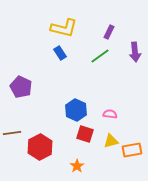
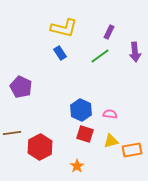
blue hexagon: moved 5 px right
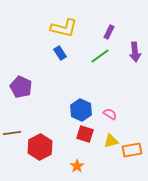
pink semicircle: rotated 24 degrees clockwise
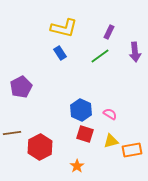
purple pentagon: rotated 20 degrees clockwise
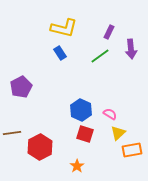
purple arrow: moved 4 px left, 3 px up
yellow triangle: moved 7 px right, 8 px up; rotated 28 degrees counterclockwise
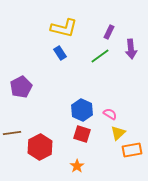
blue hexagon: moved 1 px right
red square: moved 3 px left
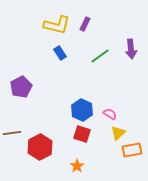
yellow L-shape: moved 7 px left, 3 px up
purple rectangle: moved 24 px left, 8 px up
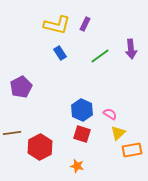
orange star: rotated 24 degrees counterclockwise
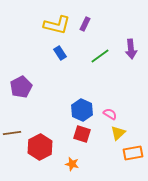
orange rectangle: moved 1 px right, 3 px down
orange star: moved 5 px left, 2 px up
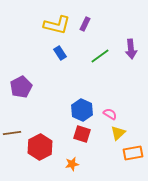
orange star: rotated 24 degrees counterclockwise
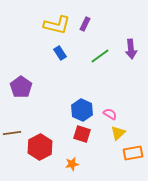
purple pentagon: rotated 10 degrees counterclockwise
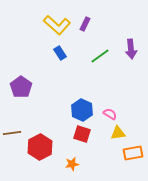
yellow L-shape: rotated 28 degrees clockwise
yellow triangle: rotated 35 degrees clockwise
